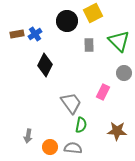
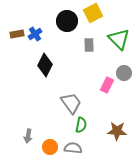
green triangle: moved 2 px up
pink rectangle: moved 4 px right, 7 px up
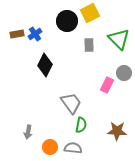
yellow square: moved 3 px left
gray arrow: moved 4 px up
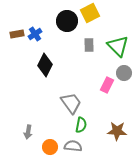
green triangle: moved 1 px left, 7 px down
gray semicircle: moved 2 px up
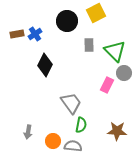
yellow square: moved 6 px right
green triangle: moved 3 px left, 5 px down
orange circle: moved 3 px right, 6 px up
